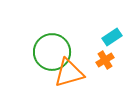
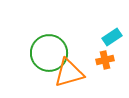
green circle: moved 3 px left, 1 px down
orange cross: rotated 18 degrees clockwise
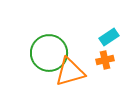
cyan rectangle: moved 3 px left
orange triangle: moved 1 px right, 1 px up
